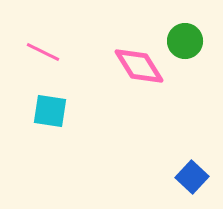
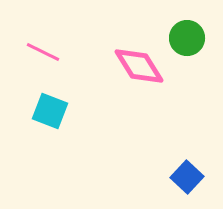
green circle: moved 2 px right, 3 px up
cyan square: rotated 12 degrees clockwise
blue square: moved 5 px left
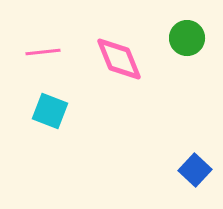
pink line: rotated 32 degrees counterclockwise
pink diamond: moved 20 px left, 7 px up; rotated 10 degrees clockwise
blue square: moved 8 px right, 7 px up
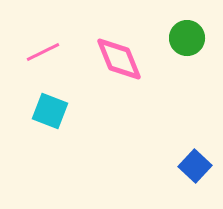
pink line: rotated 20 degrees counterclockwise
blue square: moved 4 px up
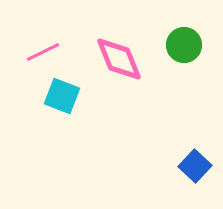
green circle: moved 3 px left, 7 px down
cyan square: moved 12 px right, 15 px up
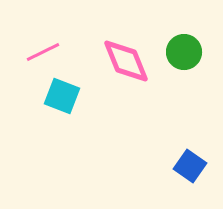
green circle: moved 7 px down
pink diamond: moved 7 px right, 2 px down
blue square: moved 5 px left; rotated 8 degrees counterclockwise
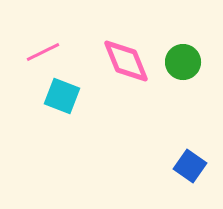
green circle: moved 1 px left, 10 px down
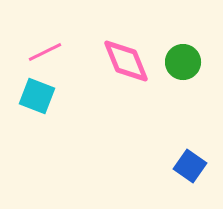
pink line: moved 2 px right
cyan square: moved 25 px left
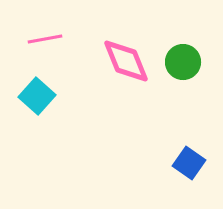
pink line: moved 13 px up; rotated 16 degrees clockwise
cyan square: rotated 21 degrees clockwise
blue square: moved 1 px left, 3 px up
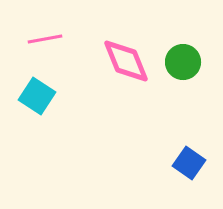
cyan square: rotated 9 degrees counterclockwise
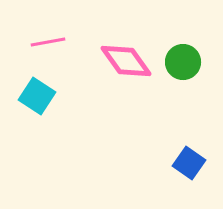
pink line: moved 3 px right, 3 px down
pink diamond: rotated 14 degrees counterclockwise
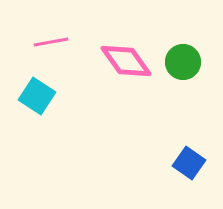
pink line: moved 3 px right
